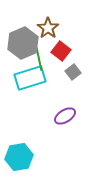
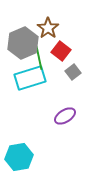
green line: moved 1 px up
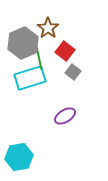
red square: moved 4 px right
gray square: rotated 14 degrees counterclockwise
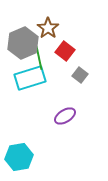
gray square: moved 7 px right, 3 px down
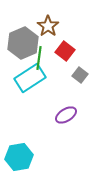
brown star: moved 2 px up
green line: rotated 20 degrees clockwise
cyan rectangle: rotated 16 degrees counterclockwise
purple ellipse: moved 1 px right, 1 px up
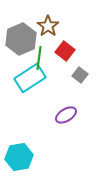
gray hexagon: moved 2 px left, 4 px up
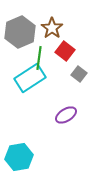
brown star: moved 4 px right, 2 px down
gray hexagon: moved 1 px left, 7 px up
gray square: moved 1 px left, 1 px up
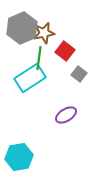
brown star: moved 8 px left, 5 px down; rotated 25 degrees clockwise
gray hexagon: moved 2 px right, 4 px up
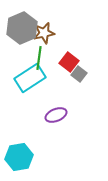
red square: moved 4 px right, 11 px down
purple ellipse: moved 10 px left; rotated 10 degrees clockwise
